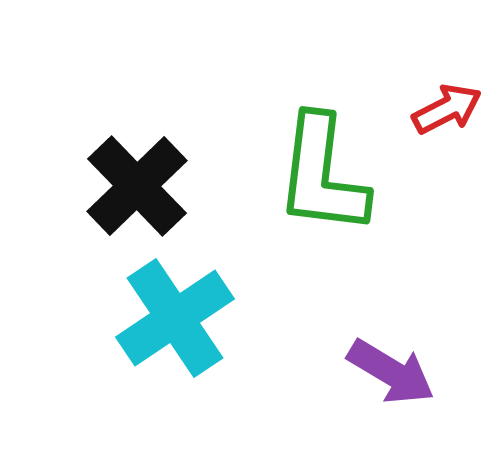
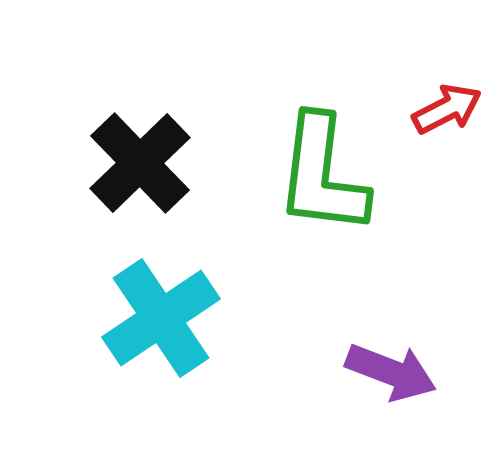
black cross: moved 3 px right, 23 px up
cyan cross: moved 14 px left
purple arrow: rotated 10 degrees counterclockwise
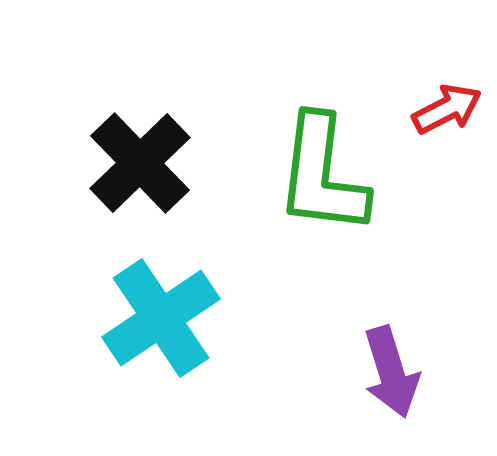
purple arrow: rotated 52 degrees clockwise
